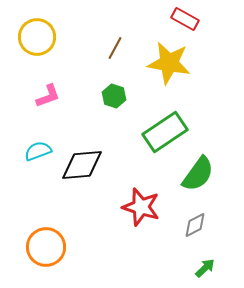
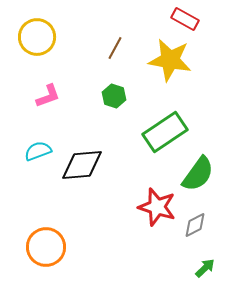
yellow star: moved 1 px right, 3 px up
red star: moved 16 px right
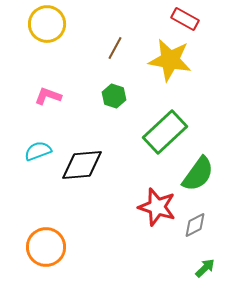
yellow circle: moved 10 px right, 13 px up
pink L-shape: rotated 140 degrees counterclockwise
green rectangle: rotated 9 degrees counterclockwise
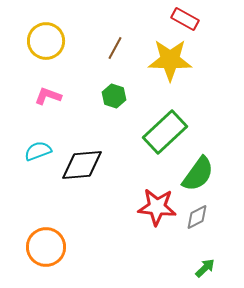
yellow circle: moved 1 px left, 17 px down
yellow star: rotated 9 degrees counterclockwise
red star: rotated 12 degrees counterclockwise
gray diamond: moved 2 px right, 8 px up
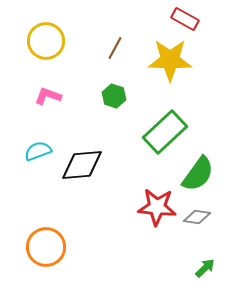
gray diamond: rotated 36 degrees clockwise
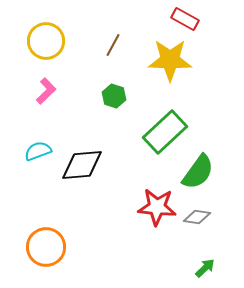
brown line: moved 2 px left, 3 px up
pink L-shape: moved 2 px left, 5 px up; rotated 116 degrees clockwise
green semicircle: moved 2 px up
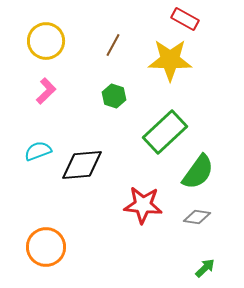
red star: moved 14 px left, 2 px up
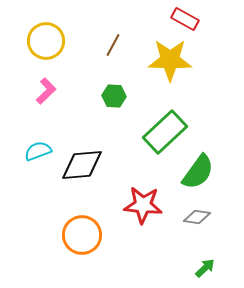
green hexagon: rotated 15 degrees counterclockwise
orange circle: moved 36 px right, 12 px up
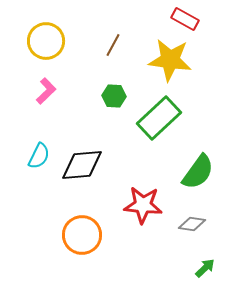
yellow star: rotated 6 degrees clockwise
green rectangle: moved 6 px left, 14 px up
cyan semicircle: moved 1 px right, 5 px down; rotated 136 degrees clockwise
gray diamond: moved 5 px left, 7 px down
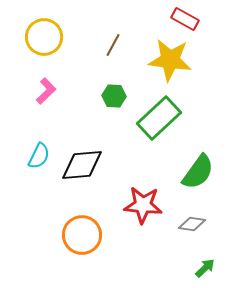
yellow circle: moved 2 px left, 4 px up
